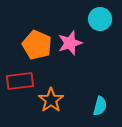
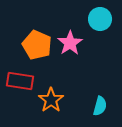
pink star: rotated 15 degrees counterclockwise
red rectangle: rotated 16 degrees clockwise
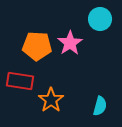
orange pentagon: moved 1 px down; rotated 20 degrees counterclockwise
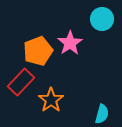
cyan circle: moved 2 px right
orange pentagon: moved 1 px right, 5 px down; rotated 24 degrees counterclockwise
red rectangle: moved 1 px right, 1 px down; rotated 56 degrees counterclockwise
cyan semicircle: moved 2 px right, 8 px down
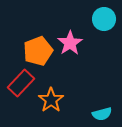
cyan circle: moved 2 px right
red rectangle: moved 1 px down
cyan semicircle: rotated 60 degrees clockwise
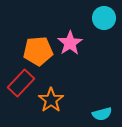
cyan circle: moved 1 px up
orange pentagon: rotated 16 degrees clockwise
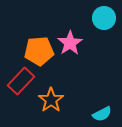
orange pentagon: moved 1 px right
red rectangle: moved 2 px up
cyan semicircle: rotated 12 degrees counterclockwise
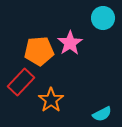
cyan circle: moved 1 px left
red rectangle: moved 1 px down
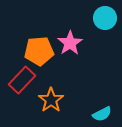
cyan circle: moved 2 px right
red rectangle: moved 1 px right, 2 px up
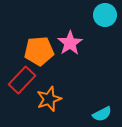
cyan circle: moved 3 px up
orange star: moved 2 px left, 1 px up; rotated 15 degrees clockwise
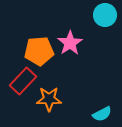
red rectangle: moved 1 px right, 1 px down
orange star: rotated 20 degrees clockwise
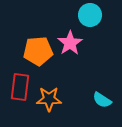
cyan circle: moved 15 px left
orange pentagon: moved 1 px left
red rectangle: moved 3 px left, 6 px down; rotated 36 degrees counterclockwise
cyan semicircle: moved 14 px up; rotated 60 degrees clockwise
